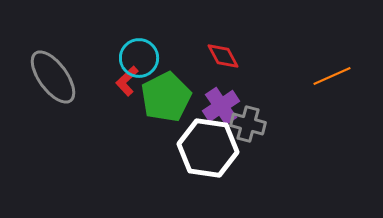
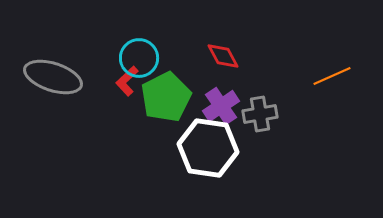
gray ellipse: rotated 36 degrees counterclockwise
gray cross: moved 12 px right, 10 px up; rotated 24 degrees counterclockwise
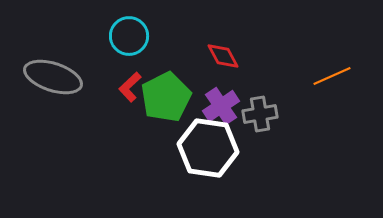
cyan circle: moved 10 px left, 22 px up
red L-shape: moved 3 px right, 6 px down
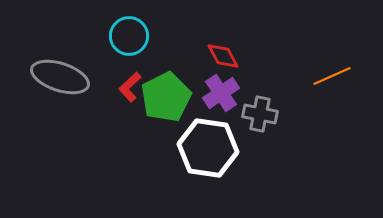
gray ellipse: moved 7 px right
purple cross: moved 13 px up
gray cross: rotated 20 degrees clockwise
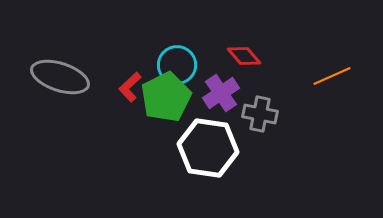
cyan circle: moved 48 px right, 29 px down
red diamond: moved 21 px right; rotated 12 degrees counterclockwise
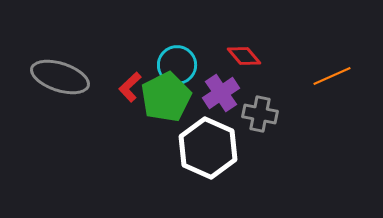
white hexagon: rotated 16 degrees clockwise
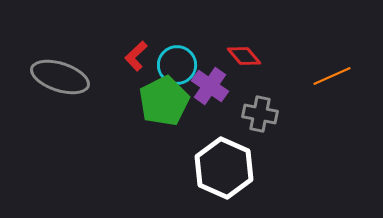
red L-shape: moved 6 px right, 31 px up
purple cross: moved 11 px left, 7 px up; rotated 21 degrees counterclockwise
green pentagon: moved 2 px left, 4 px down
white hexagon: moved 16 px right, 20 px down
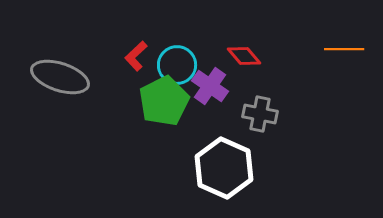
orange line: moved 12 px right, 27 px up; rotated 24 degrees clockwise
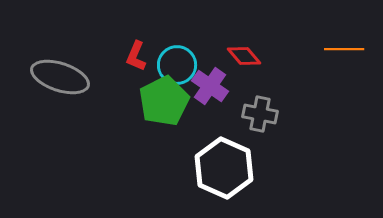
red L-shape: rotated 24 degrees counterclockwise
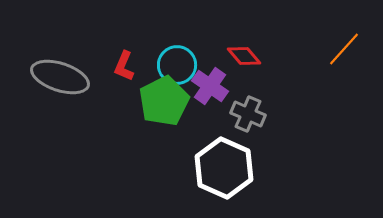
orange line: rotated 48 degrees counterclockwise
red L-shape: moved 12 px left, 10 px down
gray cross: moved 12 px left; rotated 12 degrees clockwise
